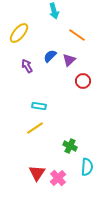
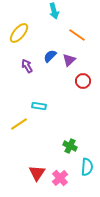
yellow line: moved 16 px left, 4 px up
pink cross: moved 2 px right
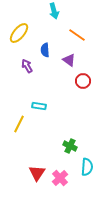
blue semicircle: moved 5 px left, 6 px up; rotated 48 degrees counterclockwise
purple triangle: rotated 40 degrees counterclockwise
yellow line: rotated 30 degrees counterclockwise
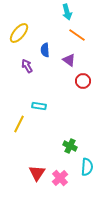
cyan arrow: moved 13 px right, 1 px down
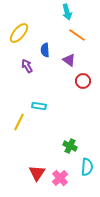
yellow line: moved 2 px up
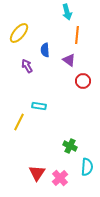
orange line: rotated 60 degrees clockwise
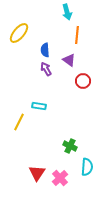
purple arrow: moved 19 px right, 3 px down
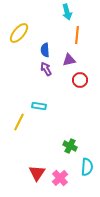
purple triangle: rotated 48 degrees counterclockwise
red circle: moved 3 px left, 1 px up
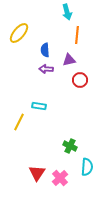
purple arrow: rotated 56 degrees counterclockwise
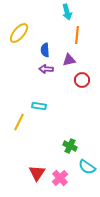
red circle: moved 2 px right
cyan semicircle: rotated 120 degrees clockwise
